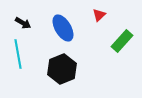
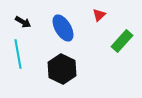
black arrow: moved 1 px up
black hexagon: rotated 12 degrees counterclockwise
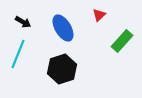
cyan line: rotated 32 degrees clockwise
black hexagon: rotated 16 degrees clockwise
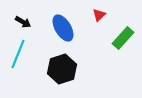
green rectangle: moved 1 px right, 3 px up
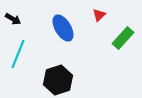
black arrow: moved 10 px left, 3 px up
black hexagon: moved 4 px left, 11 px down
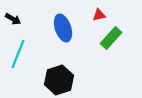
red triangle: rotated 32 degrees clockwise
blue ellipse: rotated 12 degrees clockwise
green rectangle: moved 12 px left
black hexagon: moved 1 px right
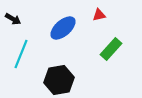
blue ellipse: rotated 68 degrees clockwise
green rectangle: moved 11 px down
cyan line: moved 3 px right
black hexagon: rotated 8 degrees clockwise
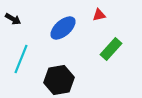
cyan line: moved 5 px down
